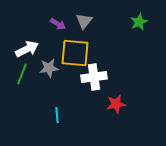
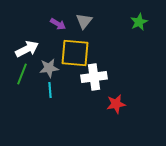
cyan line: moved 7 px left, 25 px up
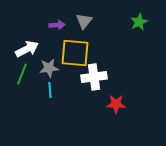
purple arrow: moved 1 px left, 1 px down; rotated 35 degrees counterclockwise
red star: rotated 12 degrees clockwise
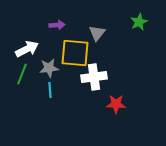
gray triangle: moved 13 px right, 12 px down
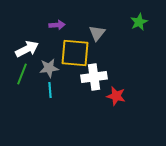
red star: moved 8 px up; rotated 12 degrees clockwise
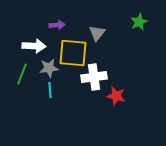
white arrow: moved 7 px right, 3 px up; rotated 30 degrees clockwise
yellow square: moved 2 px left
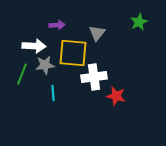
gray star: moved 4 px left, 3 px up
cyan line: moved 3 px right, 3 px down
